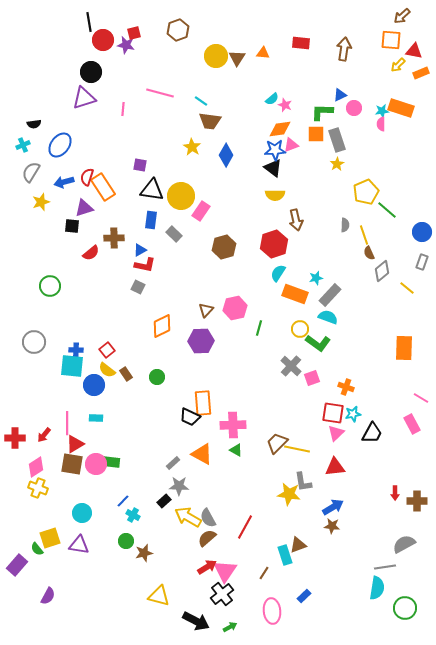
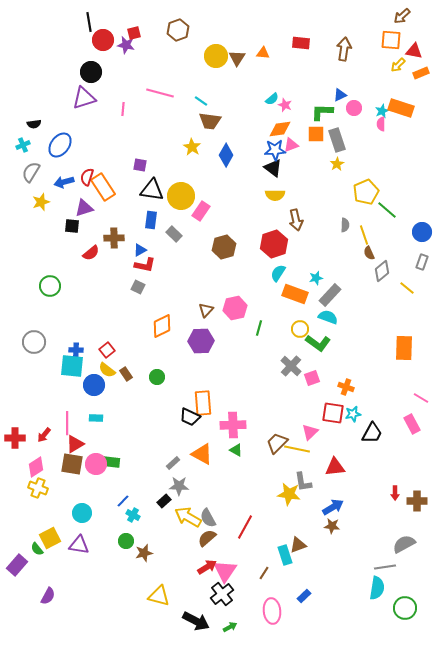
cyan star at (382, 111): rotated 16 degrees counterclockwise
pink triangle at (336, 433): moved 26 px left, 1 px up
yellow square at (50, 538): rotated 10 degrees counterclockwise
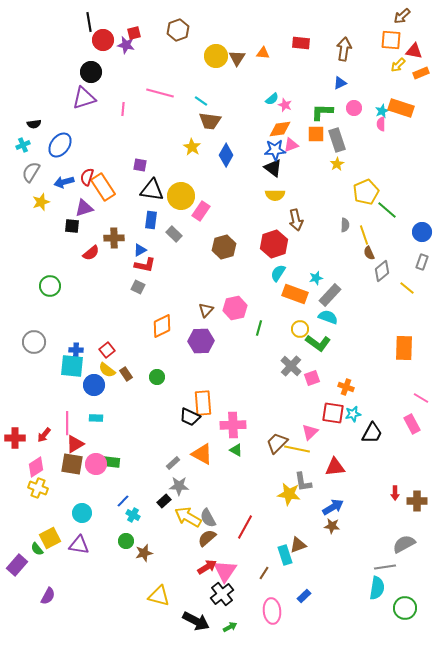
blue triangle at (340, 95): moved 12 px up
